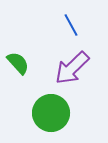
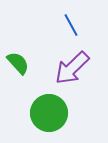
green circle: moved 2 px left
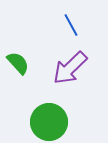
purple arrow: moved 2 px left
green circle: moved 9 px down
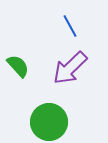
blue line: moved 1 px left, 1 px down
green semicircle: moved 3 px down
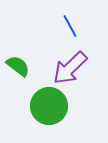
green semicircle: rotated 10 degrees counterclockwise
green circle: moved 16 px up
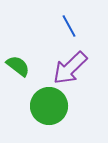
blue line: moved 1 px left
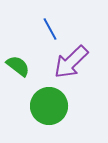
blue line: moved 19 px left, 3 px down
purple arrow: moved 1 px right, 6 px up
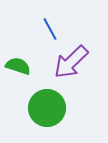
green semicircle: rotated 20 degrees counterclockwise
green circle: moved 2 px left, 2 px down
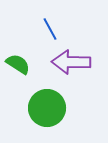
purple arrow: rotated 45 degrees clockwise
green semicircle: moved 2 px up; rotated 15 degrees clockwise
